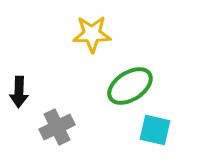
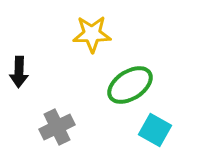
green ellipse: moved 1 px up
black arrow: moved 20 px up
cyan square: rotated 16 degrees clockwise
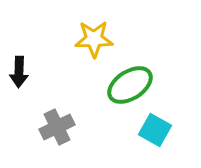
yellow star: moved 2 px right, 5 px down
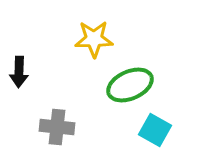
green ellipse: rotated 9 degrees clockwise
gray cross: rotated 32 degrees clockwise
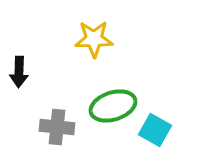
green ellipse: moved 17 px left, 21 px down; rotated 6 degrees clockwise
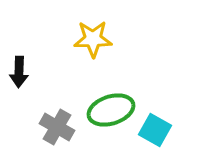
yellow star: moved 1 px left
green ellipse: moved 2 px left, 4 px down
gray cross: rotated 24 degrees clockwise
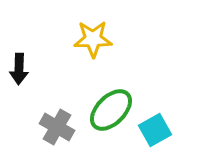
black arrow: moved 3 px up
green ellipse: rotated 27 degrees counterclockwise
cyan square: rotated 32 degrees clockwise
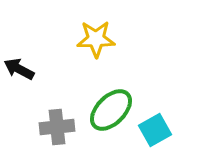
yellow star: moved 3 px right
black arrow: rotated 116 degrees clockwise
gray cross: rotated 36 degrees counterclockwise
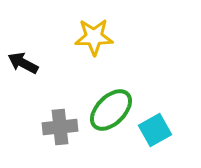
yellow star: moved 2 px left, 2 px up
black arrow: moved 4 px right, 6 px up
gray cross: moved 3 px right
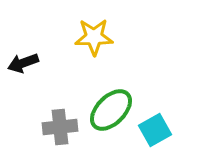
black arrow: rotated 48 degrees counterclockwise
